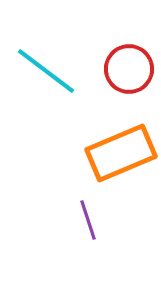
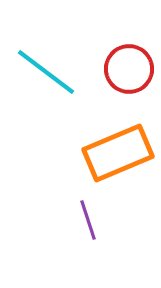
cyan line: moved 1 px down
orange rectangle: moved 3 px left
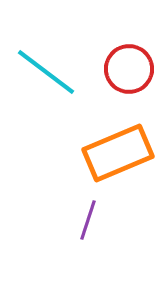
purple line: rotated 36 degrees clockwise
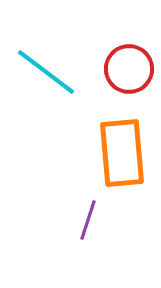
orange rectangle: moved 4 px right; rotated 72 degrees counterclockwise
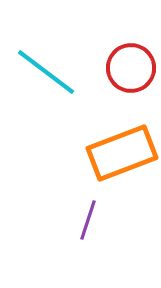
red circle: moved 2 px right, 1 px up
orange rectangle: rotated 74 degrees clockwise
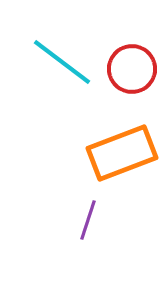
red circle: moved 1 px right, 1 px down
cyan line: moved 16 px right, 10 px up
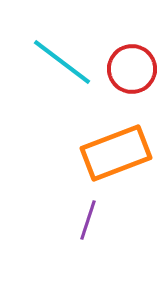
orange rectangle: moved 6 px left
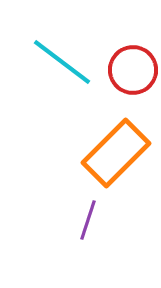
red circle: moved 1 px right, 1 px down
orange rectangle: rotated 24 degrees counterclockwise
